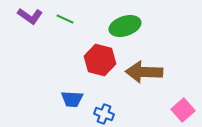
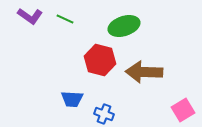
green ellipse: moved 1 px left
pink square: rotated 10 degrees clockwise
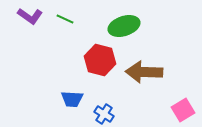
blue cross: rotated 12 degrees clockwise
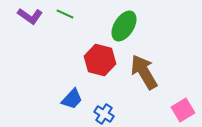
green line: moved 5 px up
green ellipse: rotated 40 degrees counterclockwise
brown arrow: rotated 57 degrees clockwise
blue trapezoid: rotated 50 degrees counterclockwise
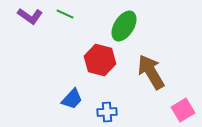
brown arrow: moved 7 px right
blue cross: moved 3 px right, 2 px up; rotated 36 degrees counterclockwise
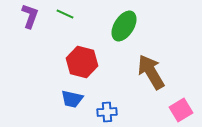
purple L-shape: rotated 105 degrees counterclockwise
red hexagon: moved 18 px left, 2 px down
blue trapezoid: rotated 60 degrees clockwise
pink square: moved 2 px left
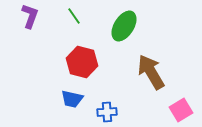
green line: moved 9 px right, 2 px down; rotated 30 degrees clockwise
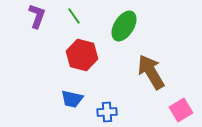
purple L-shape: moved 7 px right
red hexagon: moved 7 px up
